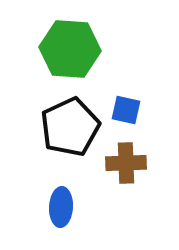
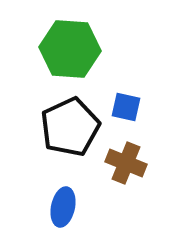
blue square: moved 3 px up
brown cross: rotated 24 degrees clockwise
blue ellipse: moved 2 px right; rotated 9 degrees clockwise
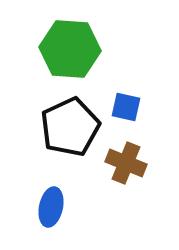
blue ellipse: moved 12 px left
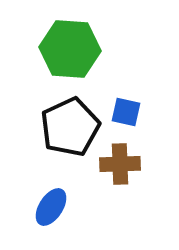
blue square: moved 5 px down
brown cross: moved 6 px left, 1 px down; rotated 24 degrees counterclockwise
blue ellipse: rotated 21 degrees clockwise
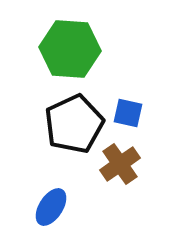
blue square: moved 2 px right, 1 px down
black pentagon: moved 4 px right, 3 px up
brown cross: rotated 33 degrees counterclockwise
